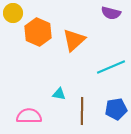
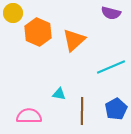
blue pentagon: rotated 20 degrees counterclockwise
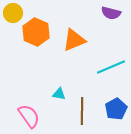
orange hexagon: moved 2 px left
orange triangle: rotated 20 degrees clockwise
pink semicircle: rotated 55 degrees clockwise
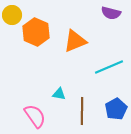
yellow circle: moved 1 px left, 2 px down
orange triangle: moved 1 px right, 1 px down
cyan line: moved 2 px left
pink semicircle: moved 6 px right
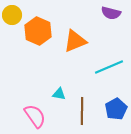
orange hexagon: moved 2 px right, 1 px up
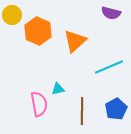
orange triangle: rotated 20 degrees counterclockwise
cyan triangle: moved 1 px left, 5 px up; rotated 24 degrees counterclockwise
pink semicircle: moved 4 px right, 12 px up; rotated 25 degrees clockwise
